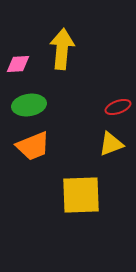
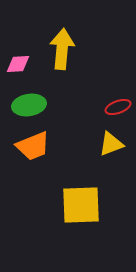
yellow square: moved 10 px down
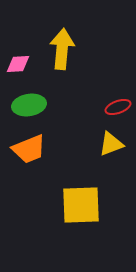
orange trapezoid: moved 4 px left, 3 px down
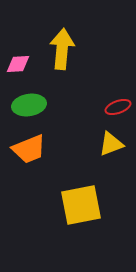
yellow square: rotated 9 degrees counterclockwise
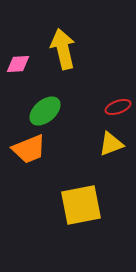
yellow arrow: moved 1 px right; rotated 18 degrees counterclockwise
green ellipse: moved 16 px right, 6 px down; rotated 32 degrees counterclockwise
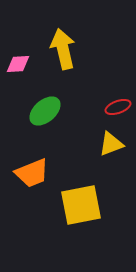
orange trapezoid: moved 3 px right, 24 px down
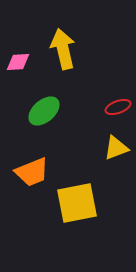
pink diamond: moved 2 px up
green ellipse: moved 1 px left
yellow triangle: moved 5 px right, 4 px down
orange trapezoid: moved 1 px up
yellow square: moved 4 px left, 2 px up
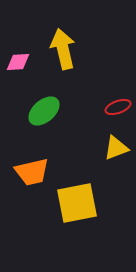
orange trapezoid: rotated 9 degrees clockwise
